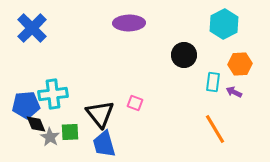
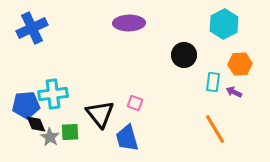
blue cross: rotated 20 degrees clockwise
blue trapezoid: moved 23 px right, 6 px up
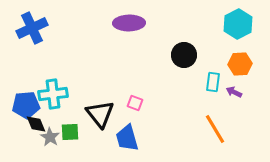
cyan hexagon: moved 14 px right
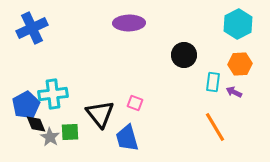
blue pentagon: rotated 24 degrees counterclockwise
orange line: moved 2 px up
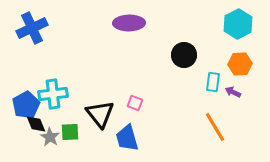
purple arrow: moved 1 px left
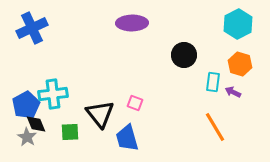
purple ellipse: moved 3 px right
orange hexagon: rotated 20 degrees clockwise
gray star: moved 23 px left
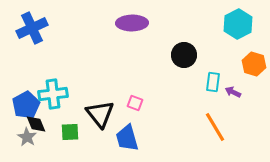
orange hexagon: moved 14 px right
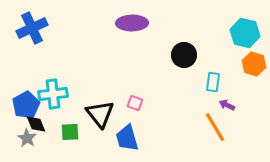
cyan hexagon: moved 7 px right, 9 px down; rotated 20 degrees counterclockwise
purple arrow: moved 6 px left, 13 px down
gray star: moved 1 px down
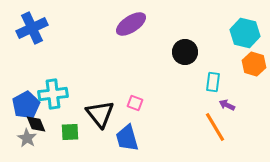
purple ellipse: moved 1 px left, 1 px down; rotated 32 degrees counterclockwise
black circle: moved 1 px right, 3 px up
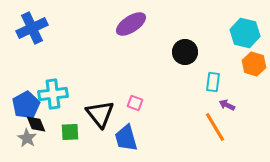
blue trapezoid: moved 1 px left
